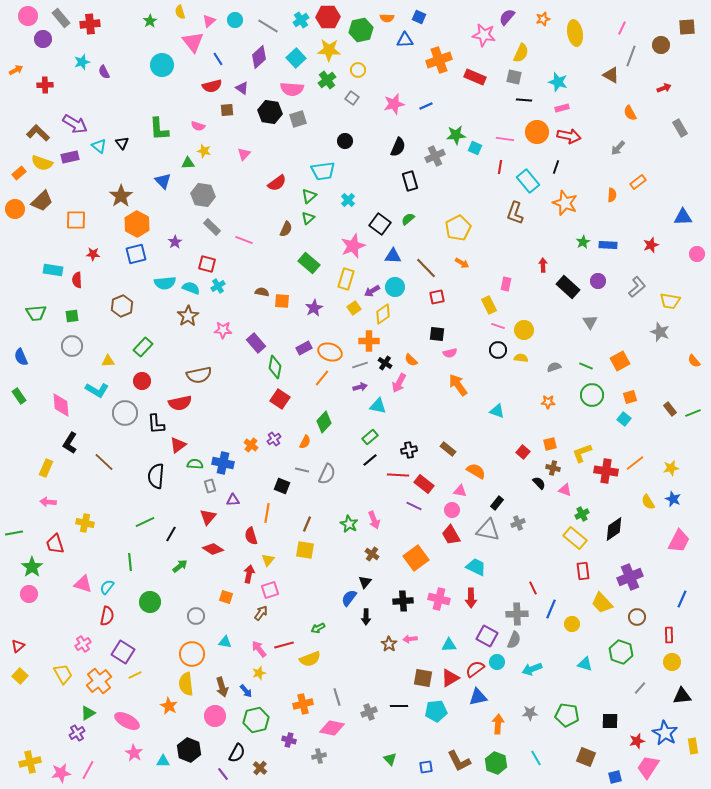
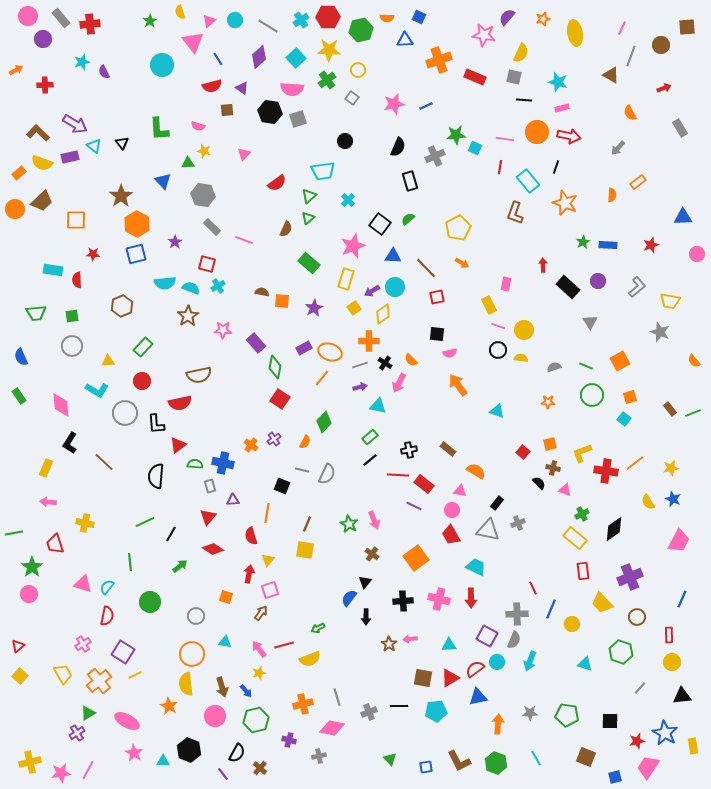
cyan triangle at (99, 146): moved 5 px left
cyan arrow at (532, 669): moved 2 px left, 8 px up; rotated 48 degrees counterclockwise
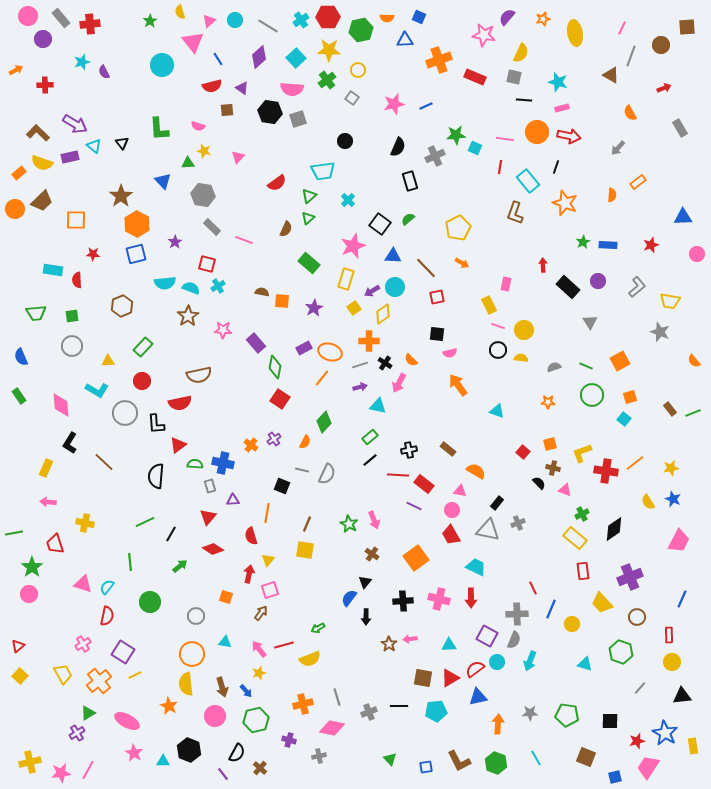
pink triangle at (244, 154): moved 6 px left, 3 px down
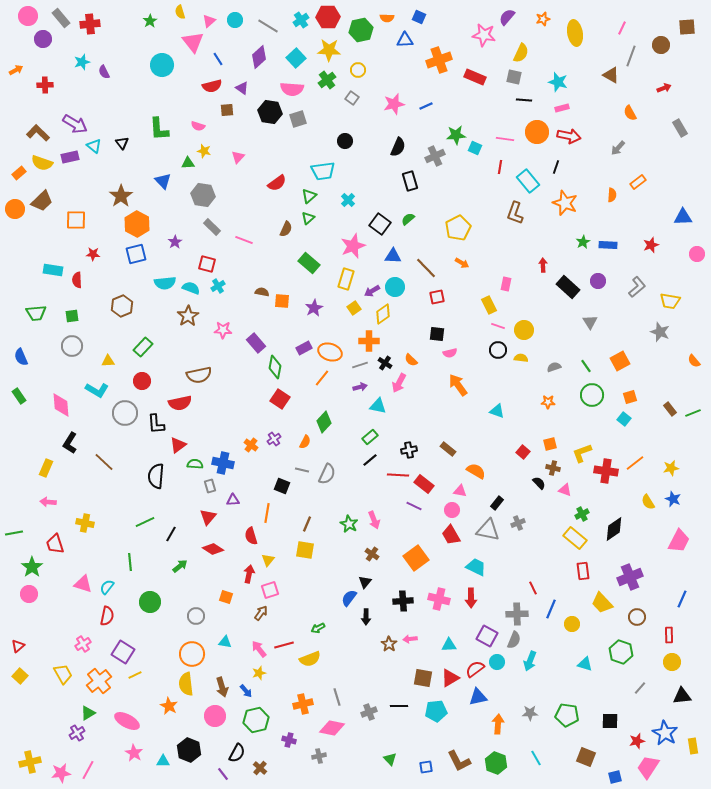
green line at (586, 366): rotated 32 degrees clockwise
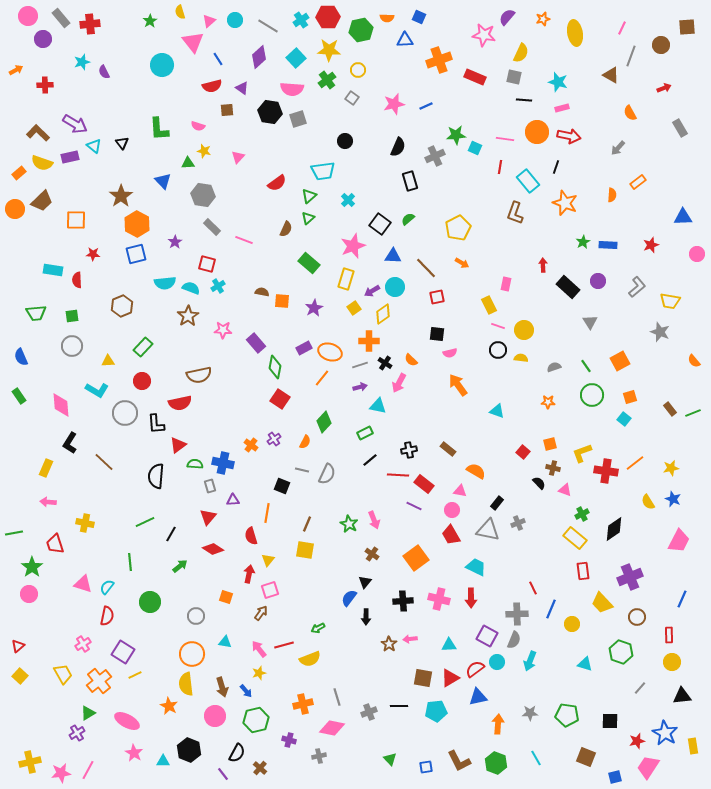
green rectangle at (370, 437): moved 5 px left, 4 px up; rotated 14 degrees clockwise
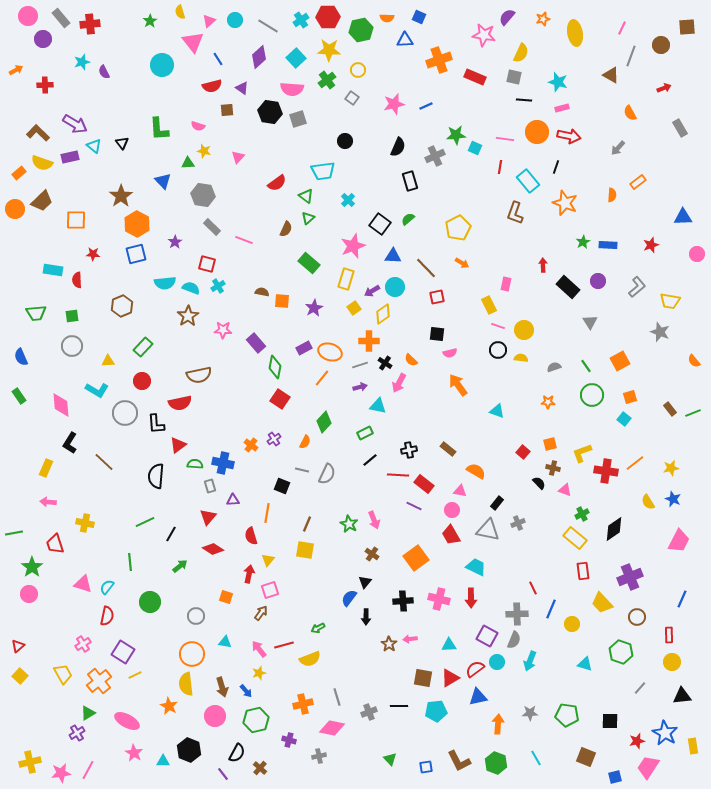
green triangle at (309, 196): moved 3 px left; rotated 42 degrees counterclockwise
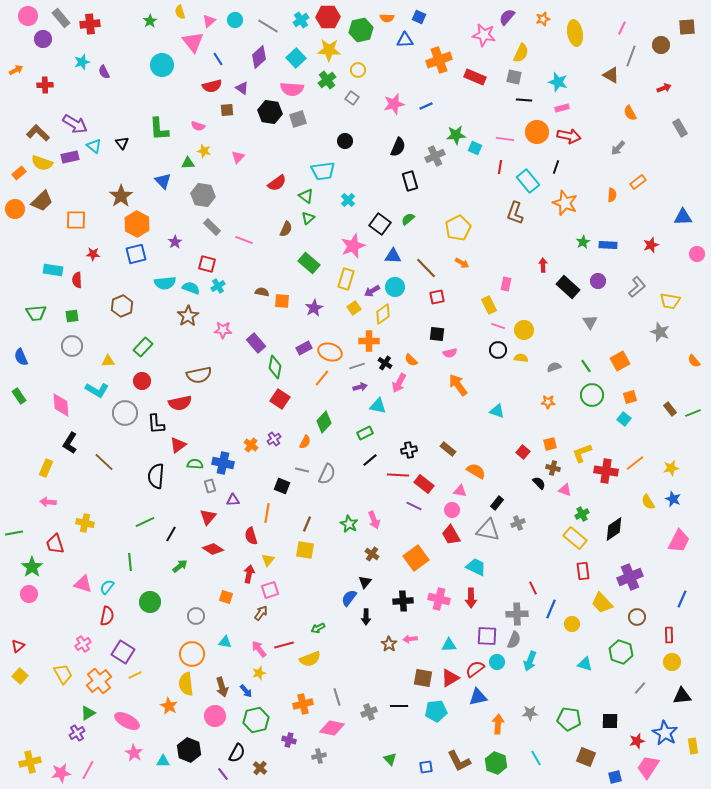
gray line at (360, 365): moved 3 px left, 1 px down
purple square at (487, 636): rotated 25 degrees counterclockwise
green pentagon at (567, 715): moved 2 px right, 4 px down
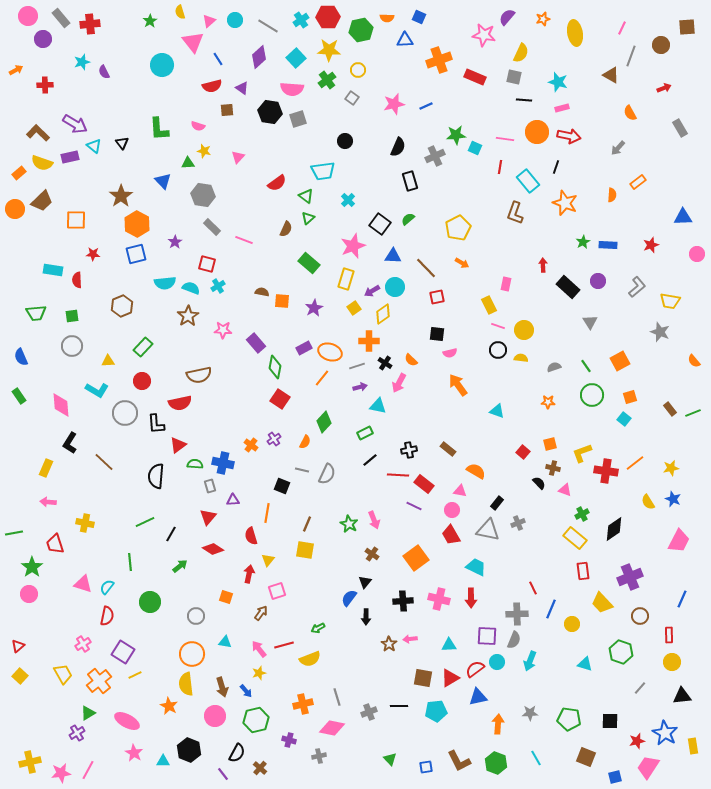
pink square at (270, 590): moved 7 px right, 1 px down
brown circle at (637, 617): moved 3 px right, 1 px up
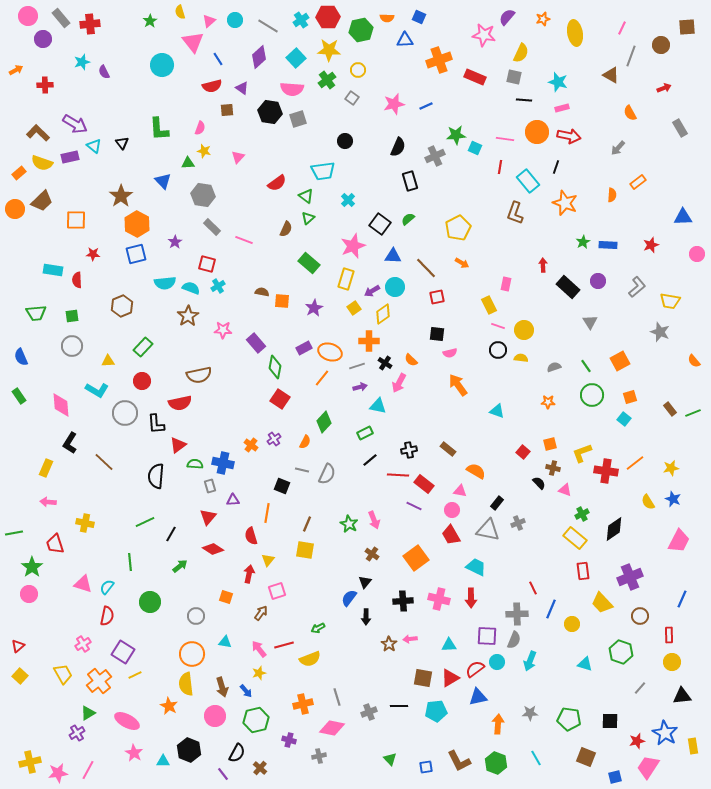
pink semicircle at (198, 126): moved 2 px right, 2 px down; rotated 88 degrees counterclockwise
pink star at (61, 773): moved 3 px left
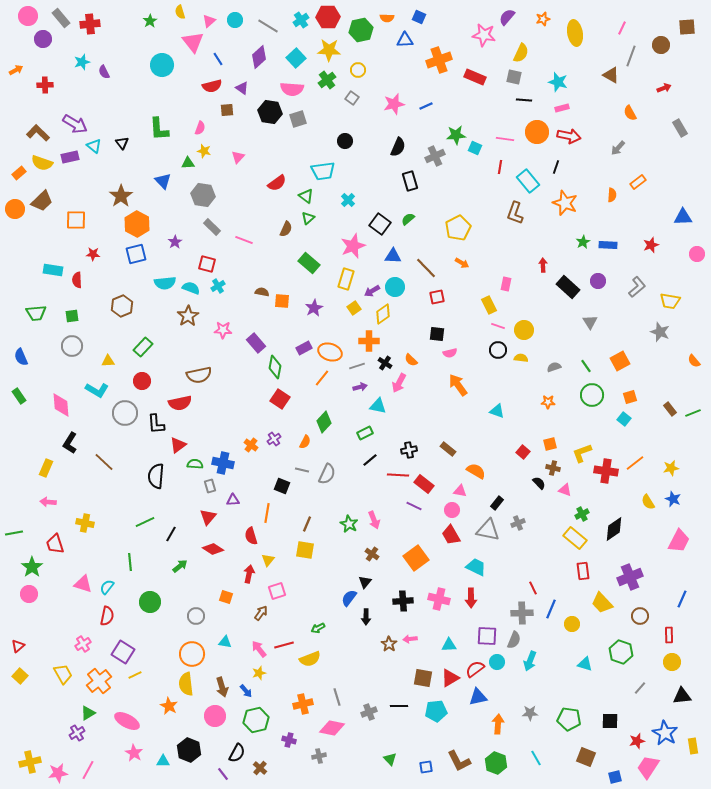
gray cross at (517, 614): moved 5 px right, 1 px up
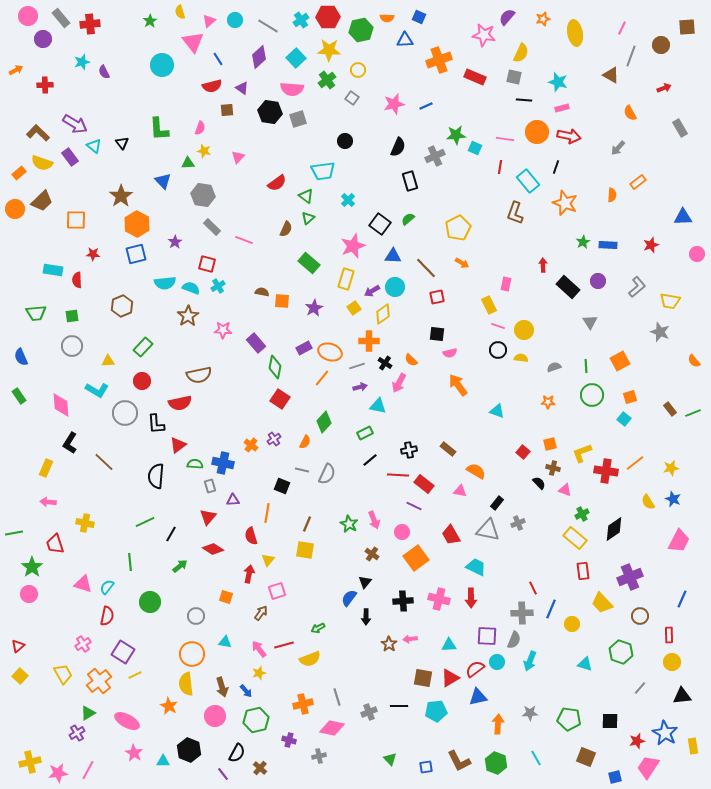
purple rectangle at (70, 157): rotated 66 degrees clockwise
green line at (586, 366): rotated 32 degrees clockwise
pink circle at (452, 510): moved 50 px left, 22 px down
